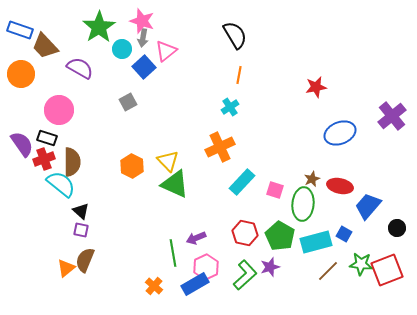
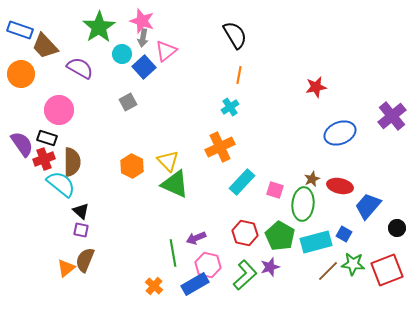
cyan circle at (122, 49): moved 5 px down
green star at (361, 264): moved 8 px left
pink hexagon at (206, 267): moved 2 px right, 2 px up; rotated 20 degrees counterclockwise
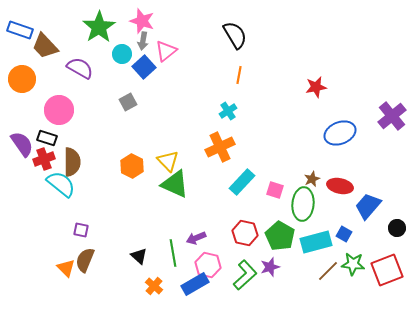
gray arrow at (143, 38): moved 3 px down
orange circle at (21, 74): moved 1 px right, 5 px down
cyan cross at (230, 107): moved 2 px left, 4 px down
black triangle at (81, 211): moved 58 px right, 45 px down
orange triangle at (66, 268): rotated 36 degrees counterclockwise
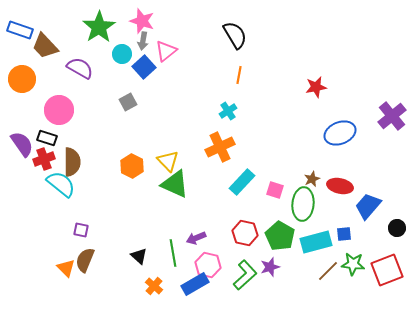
blue square at (344, 234): rotated 35 degrees counterclockwise
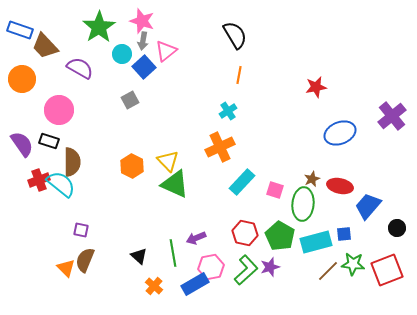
gray square at (128, 102): moved 2 px right, 2 px up
black rectangle at (47, 138): moved 2 px right, 3 px down
red cross at (44, 159): moved 5 px left, 21 px down
pink hexagon at (208, 265): moved 3 px right, 2 px down; rotated 25 degrees counterclockwise
green L-shape at (245, 275): moved 1 px right, 5 px up
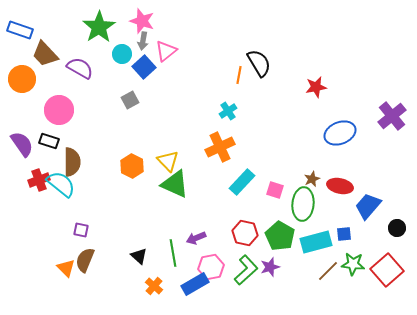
black semicircle at (235, 35): moved 24 px right, 28 px down
brown trapezoid at (45, 46): moved 8 px down
red square at (387, 270): rotated 20 degrees counterclockwise
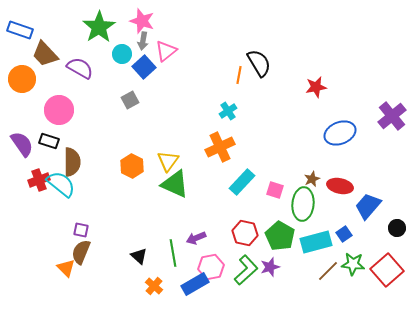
yellow triangle at (168, 161): rotated 20 degrees clockwise
blue square at (344, 234): rotated 28 degrees counterclockwise
brown semicircle at (85, 260): moved 4 px left, 8 px up
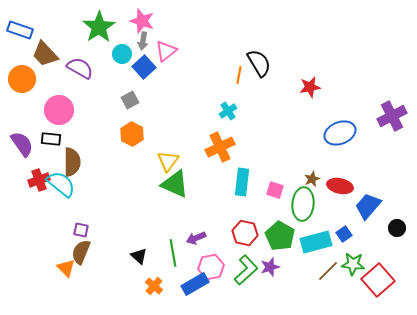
red star at (316, 87): moved 6 px left
purple cross at (392, 116): rotated 12 degrees clockwise
black rectangle at (49, 141): moved 2 px right, 2 px up; rotated 12 degrees counterclockwise
orange hexagon at (132, 166): moved 32 px up
cyan rectangle at (242, 182): rotated 36 degrees counterclockwise
red square at (387, 270): moved 9 px left, 10 px down
